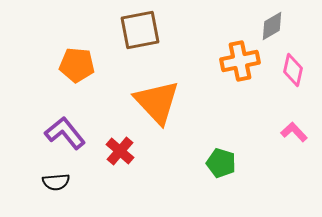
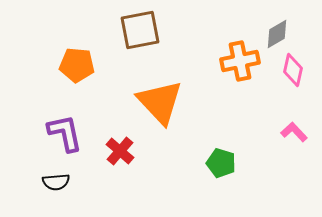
gray diamond: moved 5 px right, 8 px down
orange triangle: moved 3 px right
purple L-shape: rotated 27 degrees clockwise
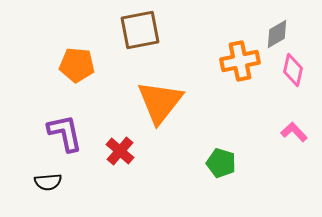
orange triangle: rotated 21 degrees clockwise
black semicircle: moved 8 px left
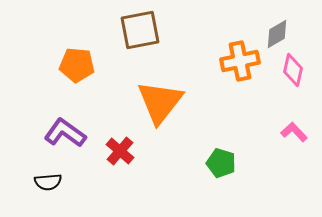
purple L-shape: rotated 42 degrees counterclockwise
